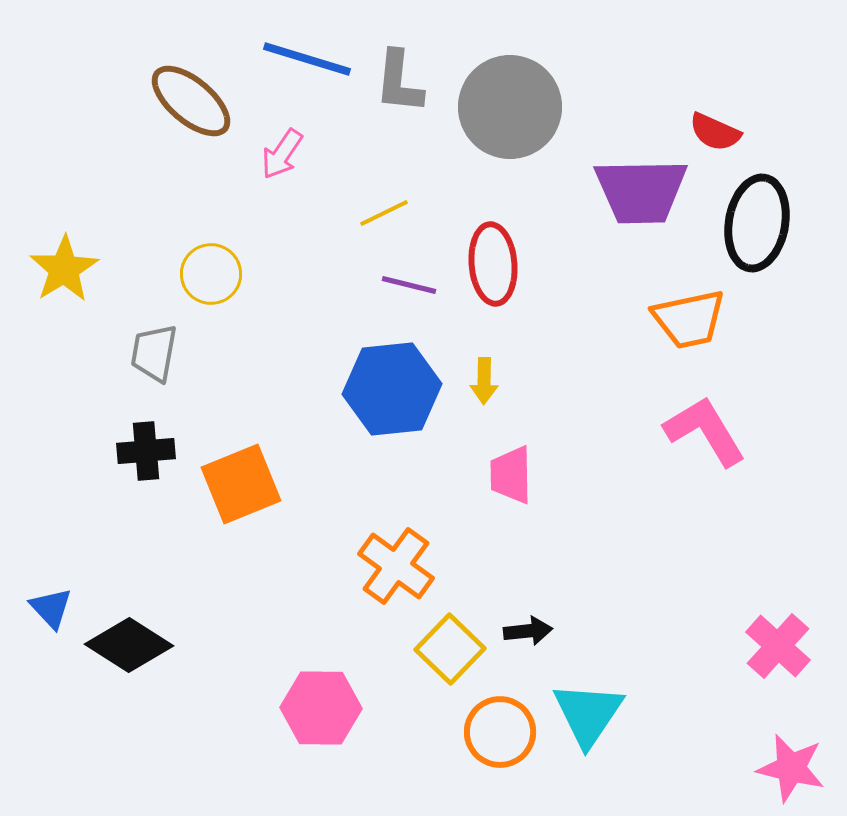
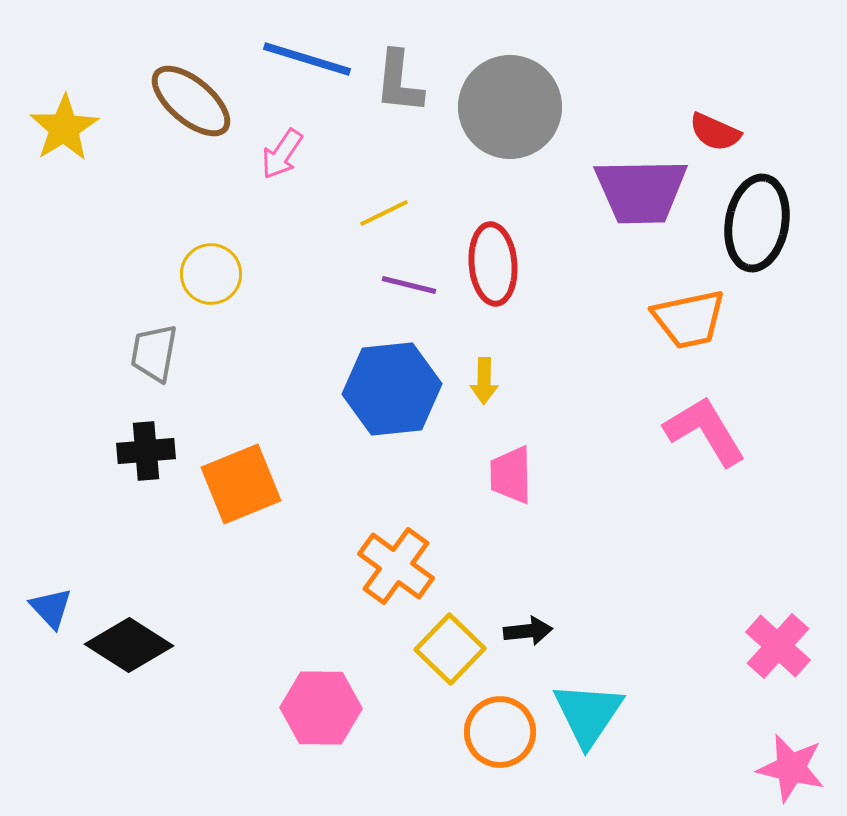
yellow star: moved 141 px up
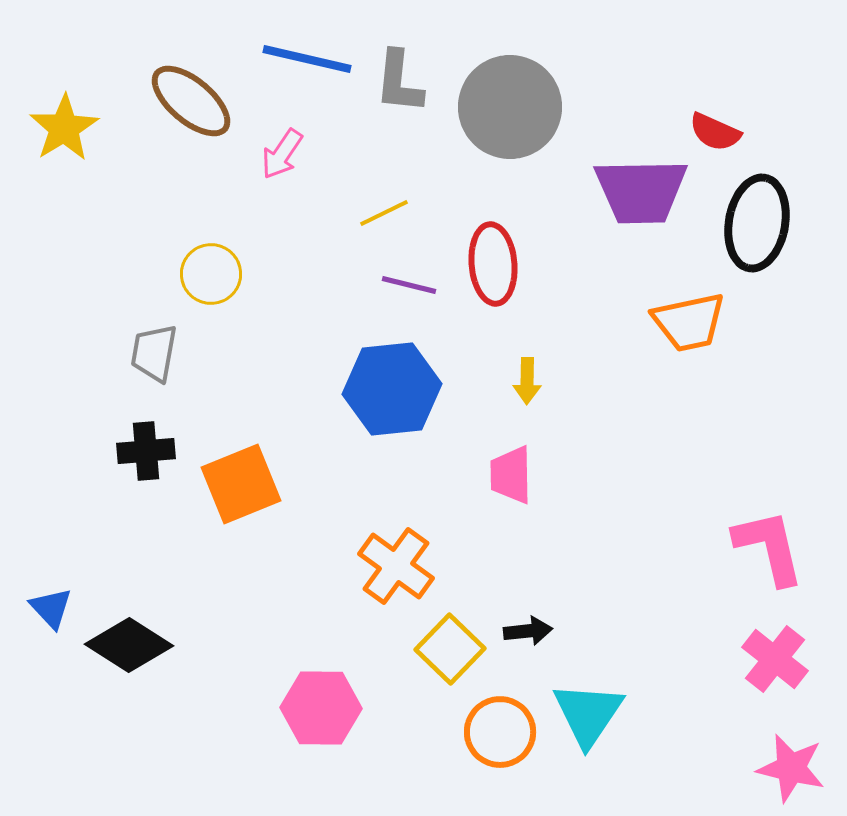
blue line: rotated 4 degrees counterclockwise
orange trapezoid: moved 3 px down
yellow arrow: moved 43 px right
pink L-shape: moved 64 px right, 116 px down; rotated 18 degrees clockwise
pink cross: moved 3 px left, 13 px down; rotated 4 degrees counterclockwise
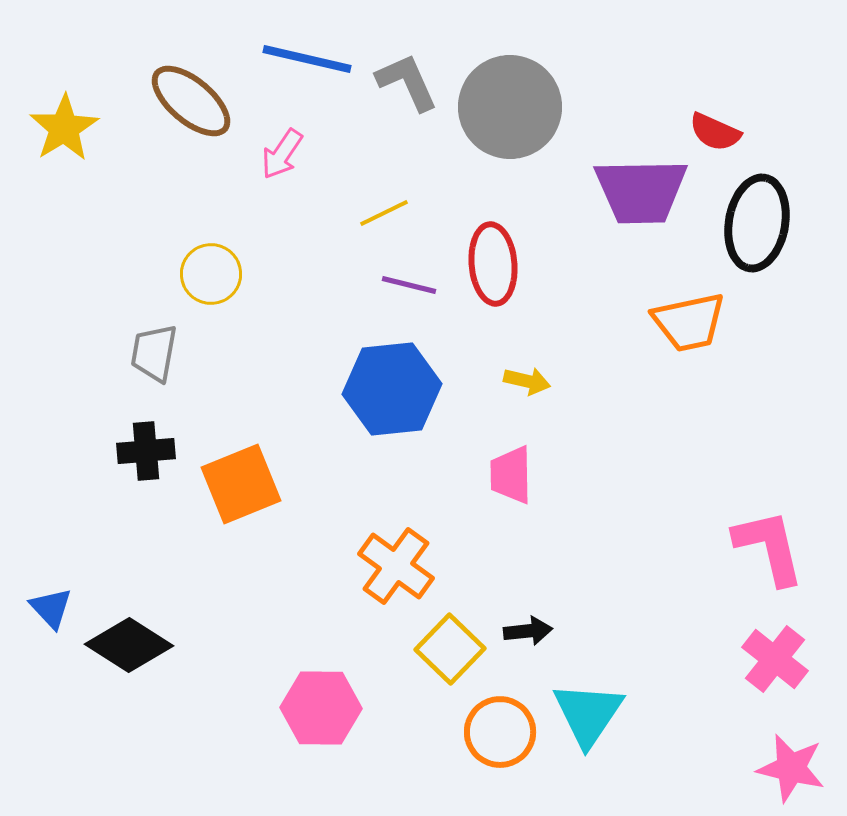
gray L-shape: moved 8 px right; rotated 150 degrees clockwise
yellow arrow: rotated 78 degrees counterclockwise
